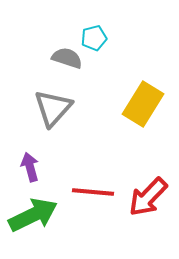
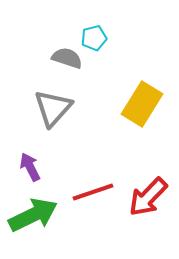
yellow rectangle: moved 1 px left
purple arrow: rotated 12 degrees counterclockwise
red line: rotated 24 degrees counterclockwise
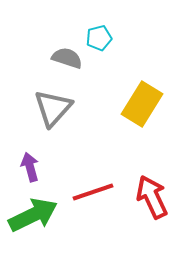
cyan pentagon: moved 5 px right
purple arrow: rotated 12 degrees clockwise
red arrow: moved 4 px right; rotated 111 degrees clockwise
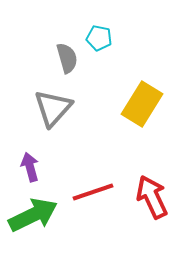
cyan pentagon: rotated 25 degrees clockwise
gray semicircle: rotated 56 degrees clockwise
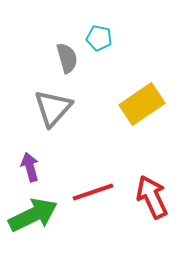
yellow rectangle: rotated 24 degrees clockwise
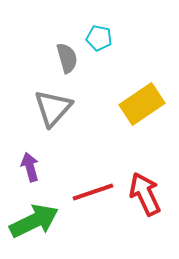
red arrow: moved 7 px left, 3 px up
green arrow: moved 1 px right, 6 px down
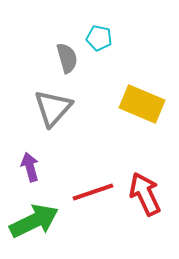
yellow rectangle: rotated 57 degrees clockwise
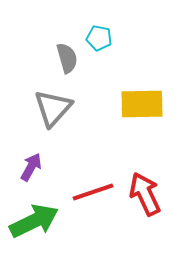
yellow rectangle: rotated 24 degrees counterclockwise
purple arrow: moved 1 px right; rotated 44 degrees clockwise
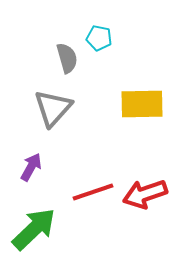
red arrow: rotated 84 degrees counterclockwise
green arrow: moved 8 px down; rotated 18 degrees counterclockwise
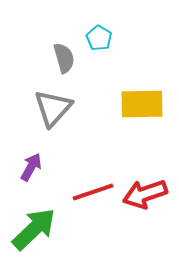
cyan pentagon: rotated 20 degrees clockwise
gray semicircle: moved 3 px left
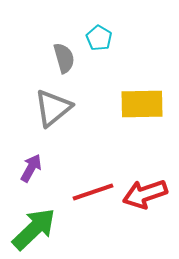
gray triangle: rotated 9 degrees clockwise
purple arrow: moved 1 px down
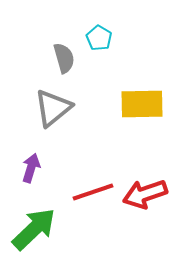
purple arrow: rotated 12 degrees counterclockwise
